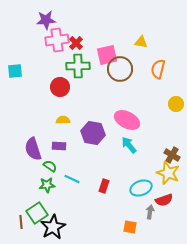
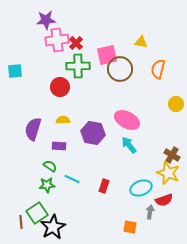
purple semicircle: moved 20 px up; rotated 35 degrees clockwise
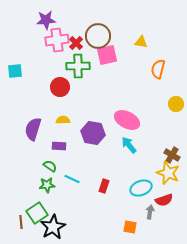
brown circle: moved 22 px left, 33 px up
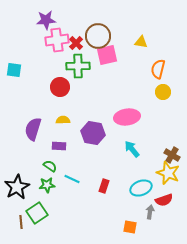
cyan square: moved 1 px left, 1 px up; rotated 14 degrees clockwise
yellow circle: moved 13 px left, 12 px up
pink ellipse: moved 3 px up; rotated 35 degrees counterclockwise
cyan arrow: moved 3 px right, 4 px down
black star: moved 36 px left, 40 px up
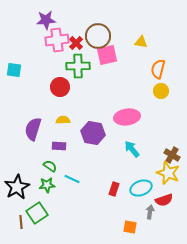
yellow circle: moved 2 px left, 1 px up
red rectangle: moved 10 px right, 3 px down
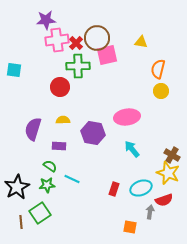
brown circle: moved 1 px left, 2 px down
green square: moved 3 px right
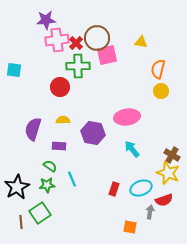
cyan line: rotated 42 degrees clockwise
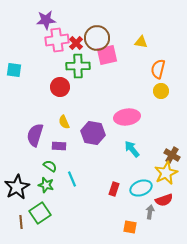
yellow semicircle: moved 1 px right, 2 px down; rotated 112 degrees counterclockwise
purple semicircle: moved 2 px right, 6 px down
yellow star: moved 2 px left; rotated 25 degrees clockwise
green star: moved 1 px left; rotated 21 degrees clockwise
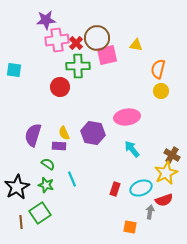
yellow triangle: moved 5 px left, 3 px down
yellow semicircle: moved 11 px down
purple semicircle: moved 2 px left
green semicircle: moved 2 px left, 2 px up
red rectangle: moved 1 px right
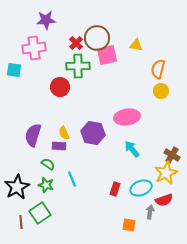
pink cross: moved 23 px left, 8 px down
orange square: moved 1 px left, 2 px up
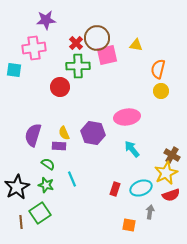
red semicircle: moved 7 px right, 5 px up
